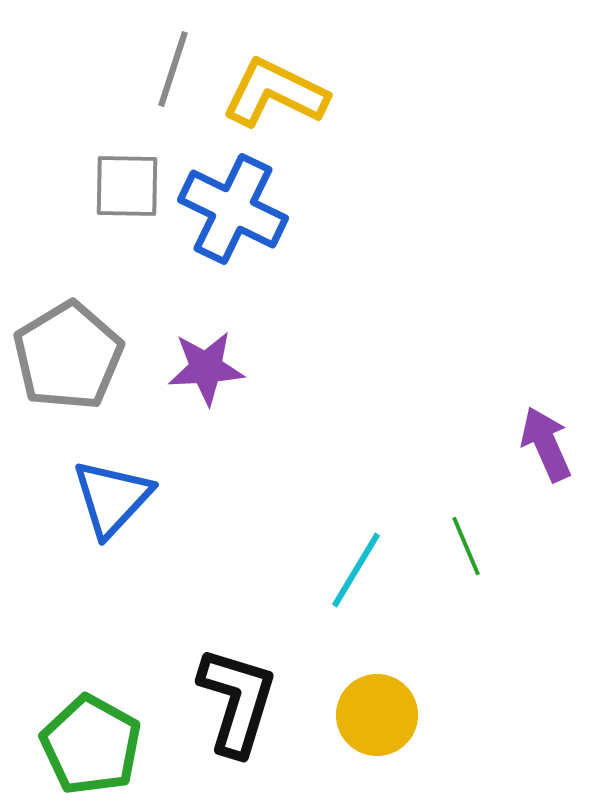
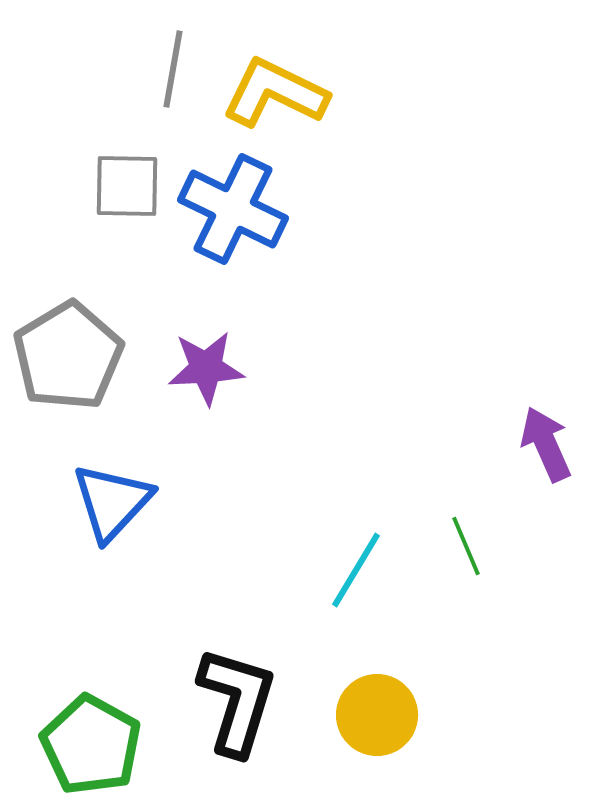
gray line: rotated 8 degrees counterclockwise
blue triangle: moved 4 px down
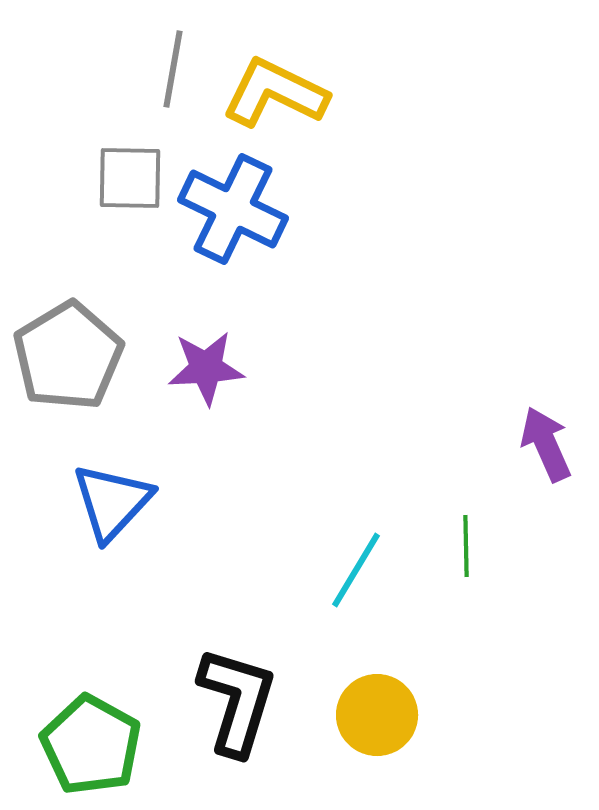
gray square: moved 3 px right, 8 px up
green line: rotated 22 degrees clockwise
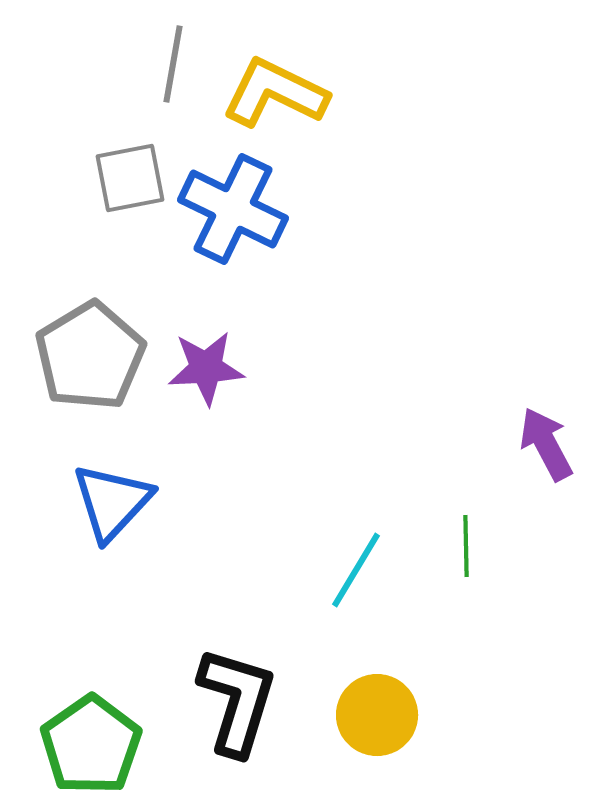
gray line: moved 5 px up
gray square: rotated 12 degrees counterclockwise
gray pentagon: moved 22 px right
purple arrow: rotated 4 degrees counterclockwise
green pentagon: rotated 8 degrees clockwise
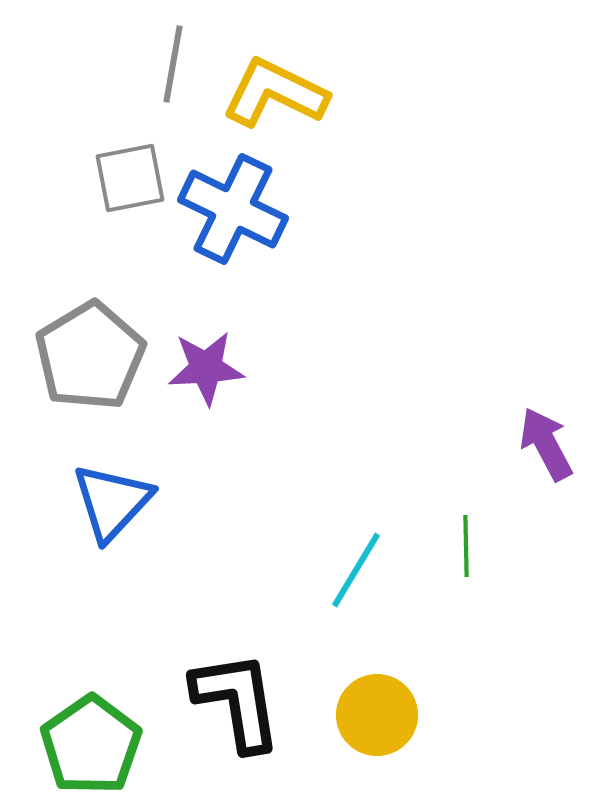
black L-shape: rotated 26 degrees counterclockwise
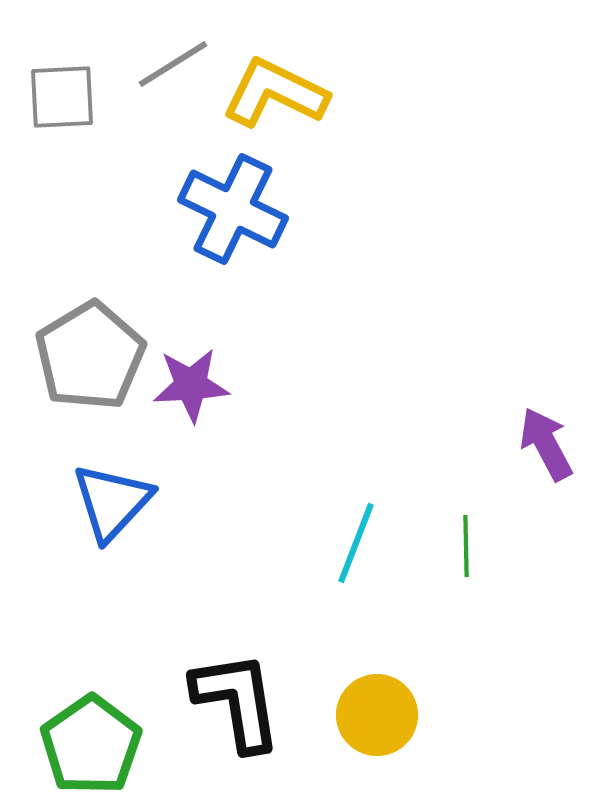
gray line: rotated 48 degrees clockwise
gray square: moved 68 px left, 81 px up; rotated 8 degrees clockwise
purple star: moved 15 px left, 17 px down
cyan line: moved 27 px up; rotated 10 degrees counterclockwise
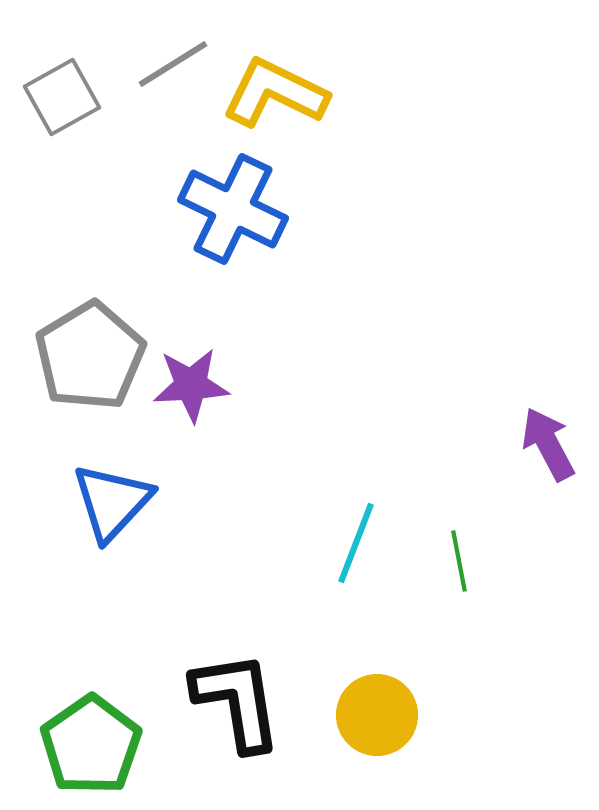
gray square: rotated 26 degrees counterclockwise
purple arrow: moved 2 px right
green line: moved 7 px left, 15 px down; rotated 10 degrees counterclockwise
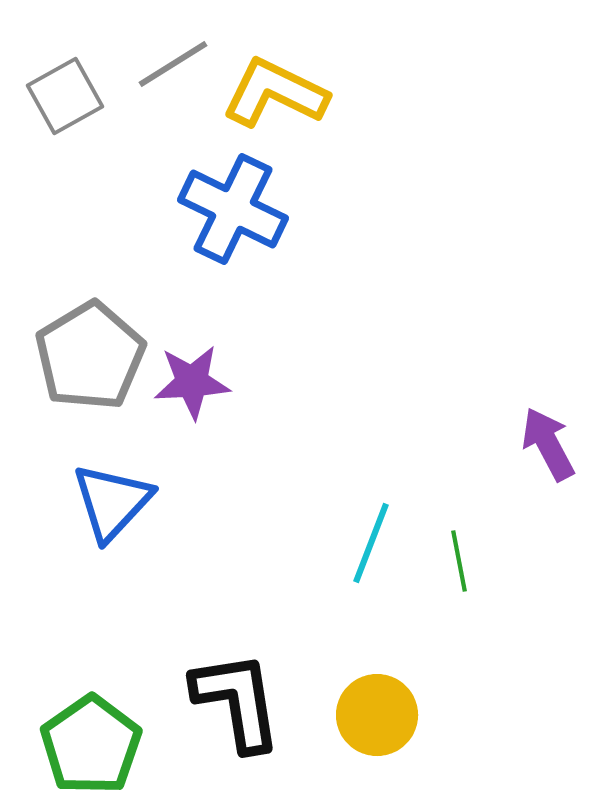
gray square: moved 3 px right, 1 px up
purple star: moved 1 px right, 3 px up
cyan line: moved 15 px right
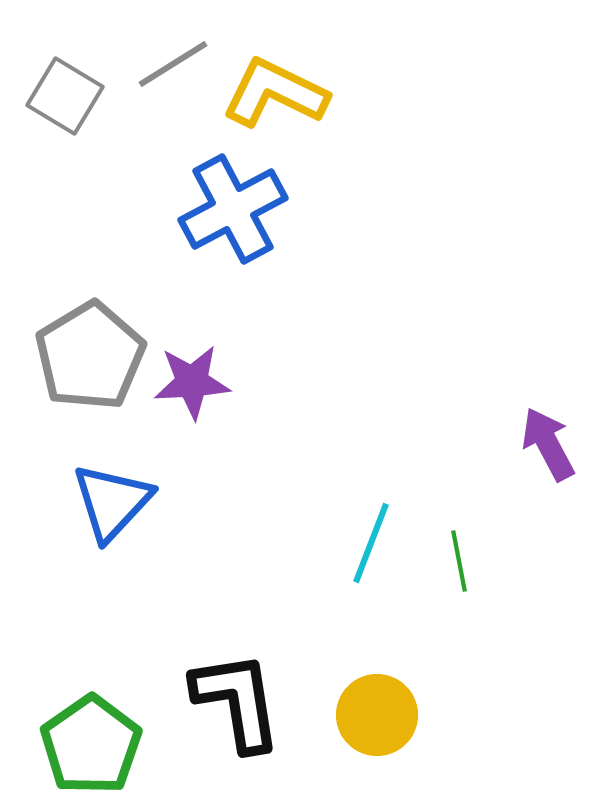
gray square: rotated 30 degrees counterclockwise
blue cross: rotated 36 degrees clockwise
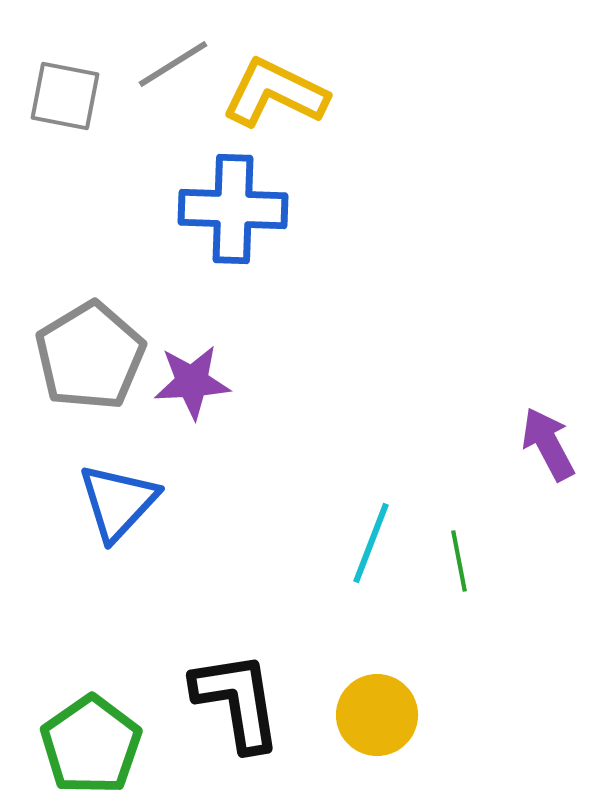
gray square: rotated 20 degrees counterclockwise
blue cross: rotated 30 degrees clockwise
blue triangle: moved 6 px right
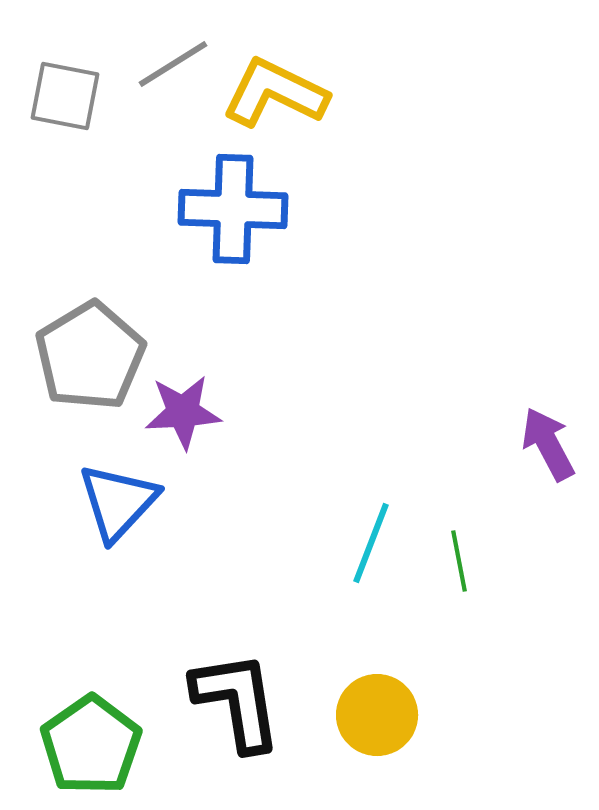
purple star: moved 9 px left, 30 px down
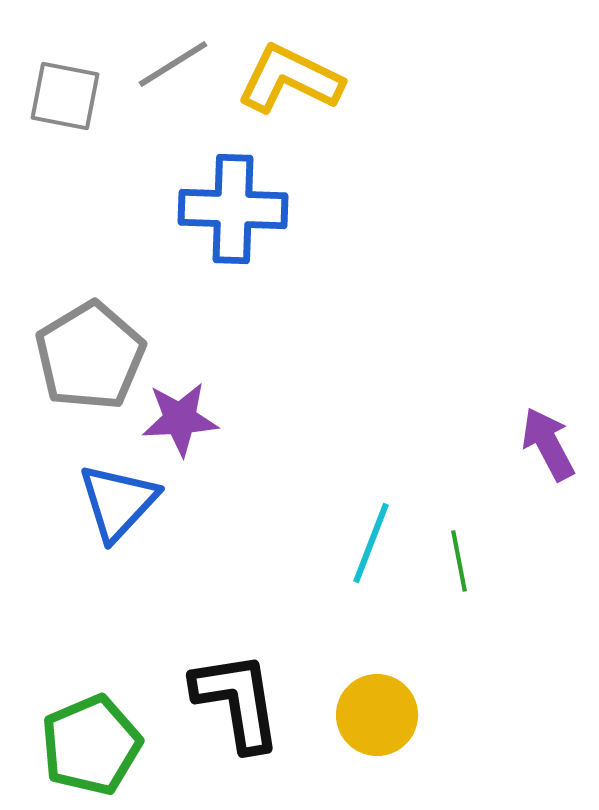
yellow L-shape: moved 15 px right, 14 px up
purple star: moved 3 px left, 7 px down
green pentagon: rotated 12 degrees clockwise
